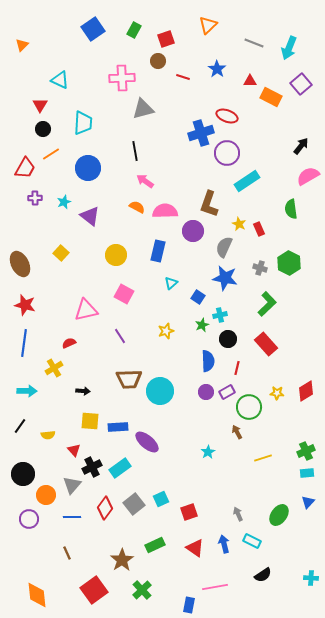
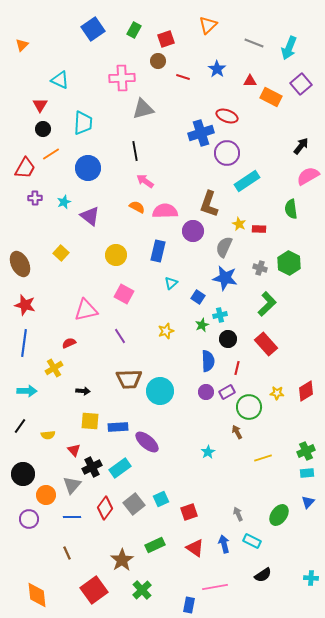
red rectangle at (259, 229): rotated 64 degrees counterclockwise
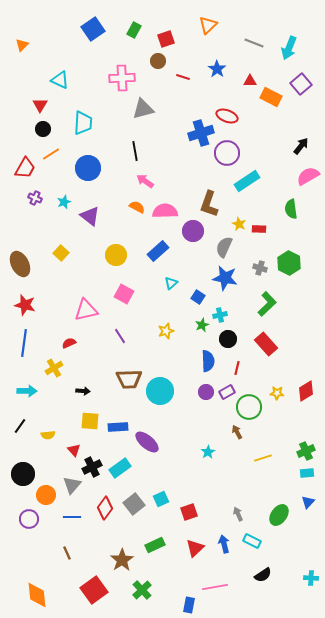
purple cross at (35, 198): rotated 24 degrees clockwise
blue rectangle at (158, 251): rotated 35 degrees clockwise
red triangle at (195, 548): rotated 42 degrees clockwise
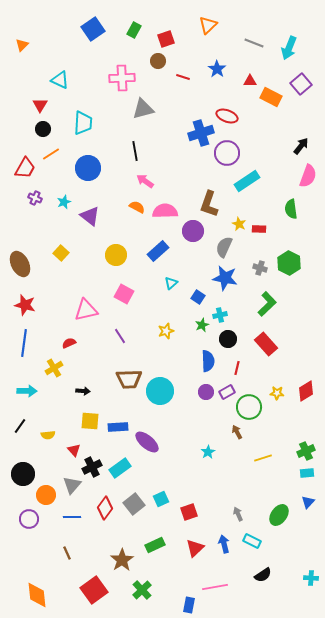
pink semicircle at (308, 176): rotated 140 degrees clockwise
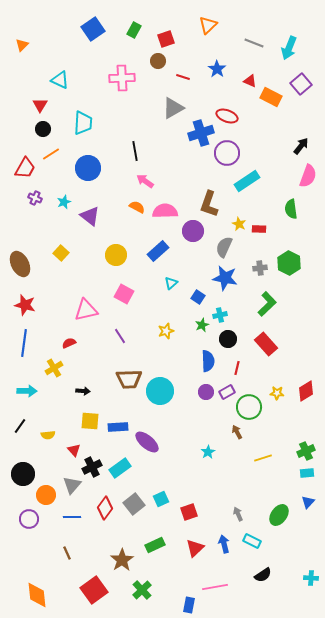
red triangle at (250, 81): rotated 24 degrees clockwise
gray triangle at (143, 109): moved 30 px right, 1 px up; rotated 15 degrees counterclockwise
gray cross at (260, 268): rotated 24 degrees counterclockwise
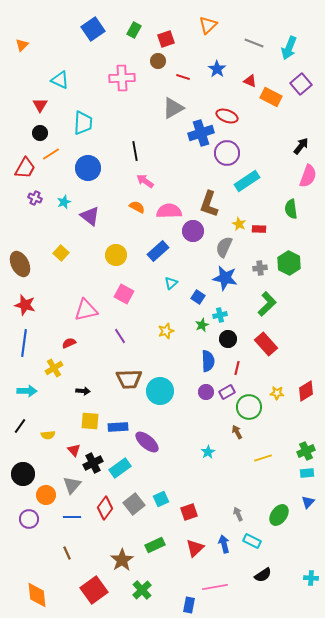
black circle at (43, 129): moved 3 px left, 4 px down
pink semicircle at (165, 211): moved 4 px right
black cross at (92, 467): moved 1 px right, 4 px up
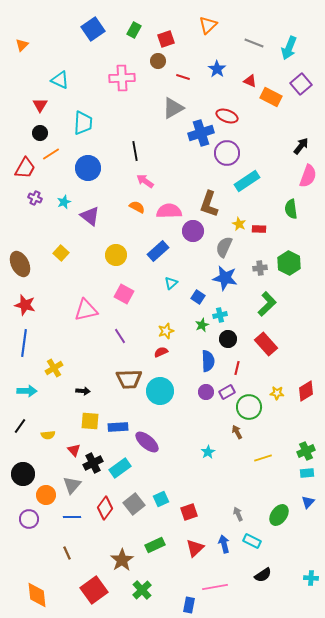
red semicircle at (69, 343): moved 92 px right, 9 px down
